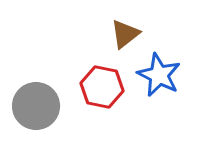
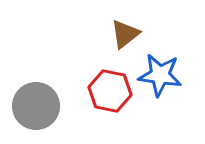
blue star: moved 1 px right; rotated 18 degrees counterclockwise
red hexagon: moved 8 px right, 4 px down
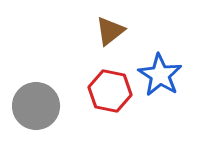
brown triangle: moved 15 px left, 3 px up
blue star: rotated 24 degrees clockwise
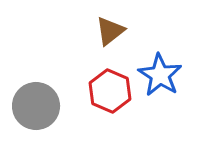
red hexagon: rotated 12 degrees clockwise
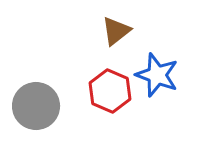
brown triangle: moved 6 px right
blue star: moved 3 px left; rotated 12 degrees counterclockwise
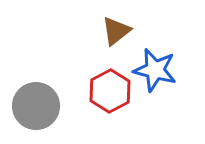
blue star: moved 2 px left, 5 px up; rotated 6 degrees counterclockwise
red hexagon: rotated 9 degrees clockwise
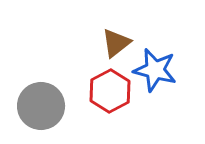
brown triangle: moved 12 px down
gray circle: moved 5 px right
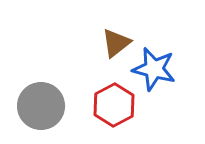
blue star: moved 1 px left, 1 px up
red hexagon: moved 4 px right, 14 px down
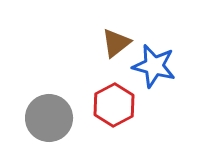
blue star: moved 3 px up
gray circle: moved 8 px right, 12 px down
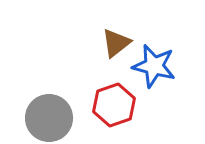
red hexagon: rotated 9 degrees clockwise
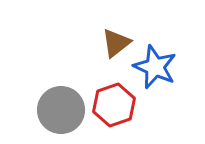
blue star: moved 1 px right, 1 px down; rotated 9 degrees clockwise
gray circle: moved 12 px right, 8 px up
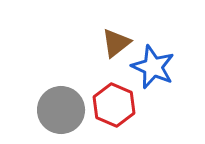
blue star: moved 2 px left
red hexagon: rotated 18 degrees counterclockwise
